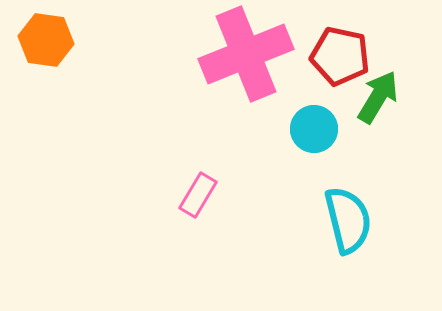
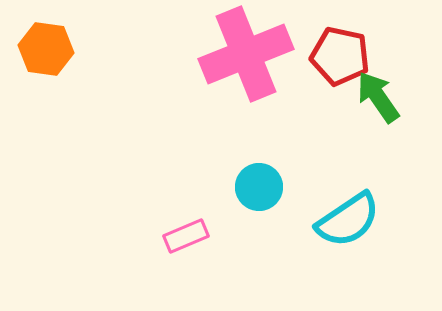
orange hexagon: moved 9 px down
green arrow: rotated 66 degrees counterclockwise
cyan circle: moved 55 px left, 58 px down
pink rectangle: moved 12 px left, 41 px down; rotated 36 degrees clockwise
cyan semicircle: rotated 70 degrees clockwise
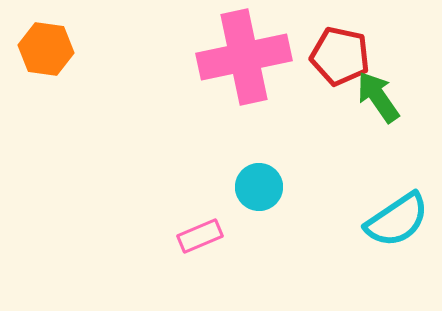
pink cross: moved 2 px left, 3 px down; rotated 10 degrees clockwise
cyan semicircle: moved 49 px right
pink rectangle: moved 14 px right
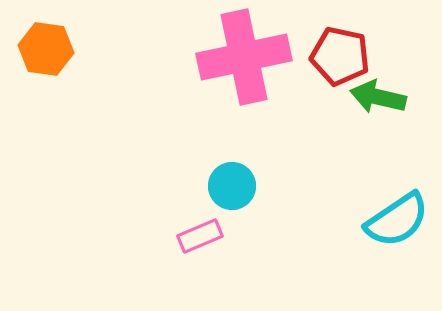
green arrow: rotated 42 degrees counterclockwise
cyan circle: moved 27 px left, 1 px up
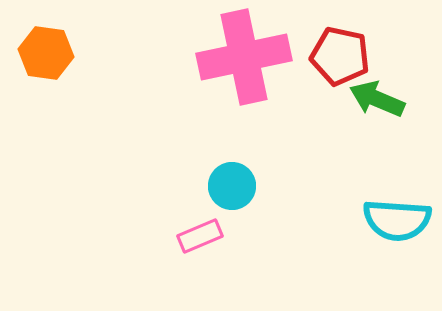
orange hexagon: moved 4 px down
green arrow: moved 1 px left, 2 px down; rotated 10 degrees clockwise
cyan semicircle: rotated 38 degrees clockwise
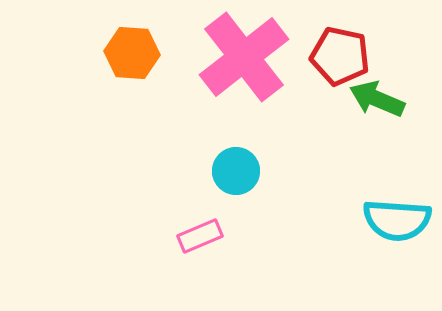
orange hexagon: moved 86 px right; rotated 4 degrees counterclockwise
pink cross: rotated 26 degrees counterclockwise
cyan circle: moved 4 px right, 15 px up
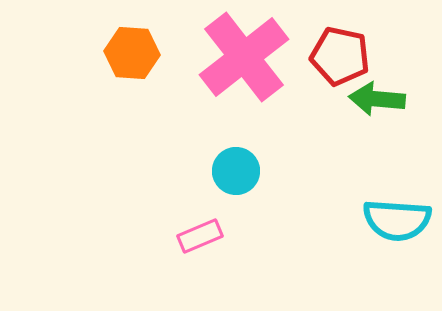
green arrow: rotated 18 degrees counterclockwise
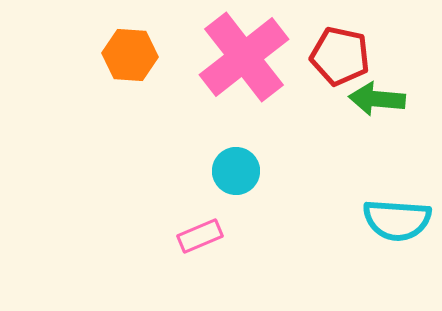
orange hexagon: moved 2 px left, 2 px down
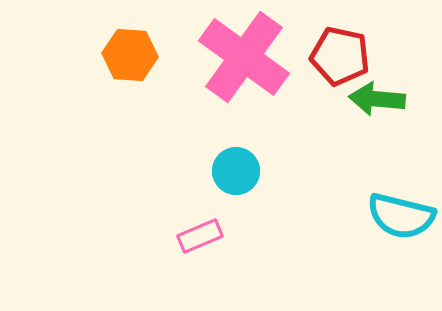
pink cross: rotated 16 degrees counterclockwise
cyan semicircle: moved 4 px right, 4 px up; rotated 10 degrees clockwise
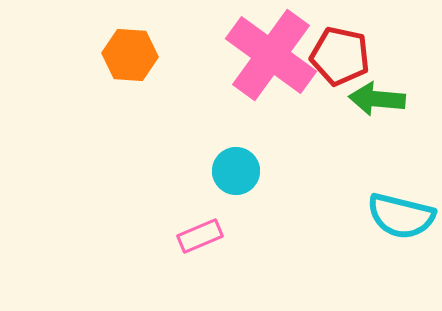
pink cross: moved 27 px right, 2 px up
